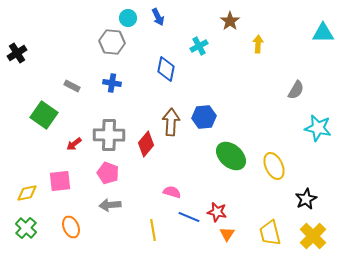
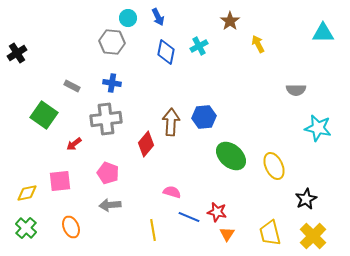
yellow arrow: rotated 30 degrees counterclockwise
blue diamond: moved 17 px up
gray semicircle: rotated 60 degrees clockwise
gray cross: moved 3 px left, 16 px up; rotated 8 degrees counterclockwise
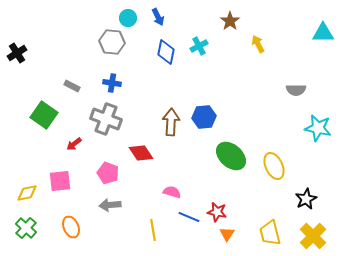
gray cross: rotated 28 degrees clockwise
red diamond: moved 5 px left, 9 px down; rotated 75 degrees counterclockwise
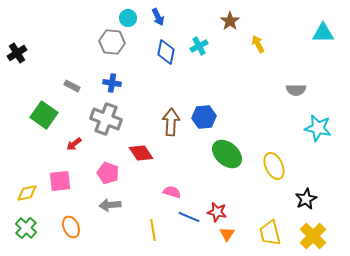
green ellipse: moved 4 px left, 2 px up
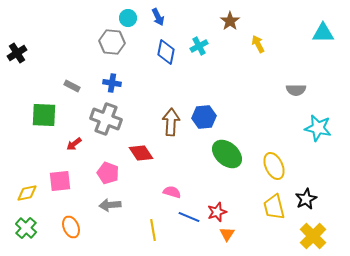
green square: rotated 32 degrees counterclockwise
red star: rotated 30 degrees counterclockwise
yellow trapezoid: moved 4 px right, 26 px up
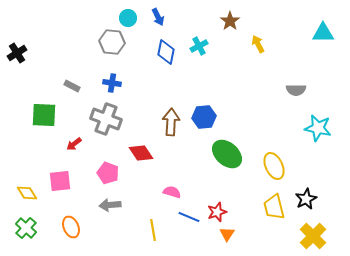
yellow diamond: rotated 70 degrees clockwise
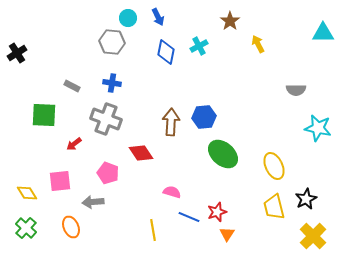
green ellipse: moved 4 px left
gray arrow: moved 17 px left, 3 px up
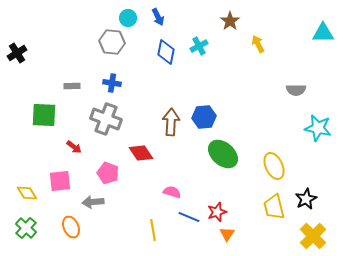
gray rectangle: rotated 28 degrees counterclockwise
red arrow: moved 3 px down; rotated 105 degrees counterclockwise
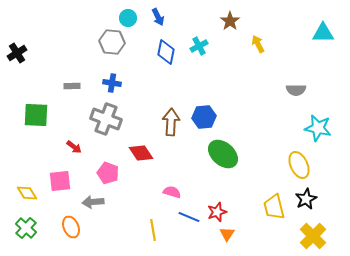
green square: moved 8 px left
yellow ellipse: moved 25 px right, 1 px up
